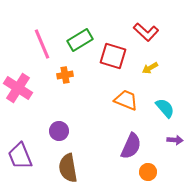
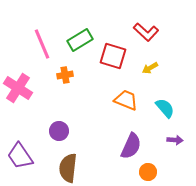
purple trapezoid: rotated 12 degrees counterclockwise
brown semicircle: rotated 16 degrees clockwise
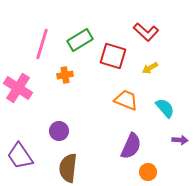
pink line: rotated 40 degrees clockwise
purple arrow: moved 5 px right
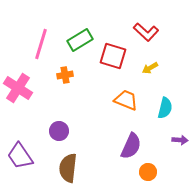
pink line: moved 1 px left
cyan semicircle: rotated 55 degrees clockwise
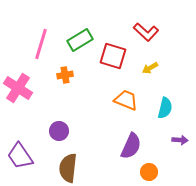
orange circle: moved 1 px right
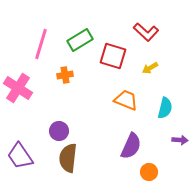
brown semicircle: moved 10 px up
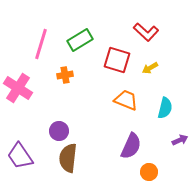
red square: moved 4 px right, 4 px down
purple arrow: rotated 28 degrees counterclockwise
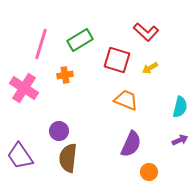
pink cross: moved 6 px right
cyan semicircle: moved 15 px right, 1 px up
purple semicircle: moved 2 px up
